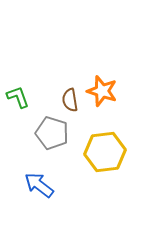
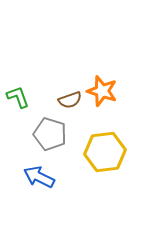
brown semicircle: rotated 100 degrees counterclockwise
gray pentagon: moved 2 px left, 1 px down
blue arrow: moved 8 px up; rotated 12 degrees counterclockwise
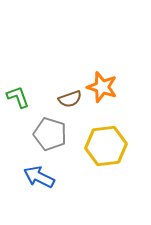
orange star: moved 4 px up
brown semicircle: moved 1 px up
yellow hexagon: moved 1 px right, 6 px up
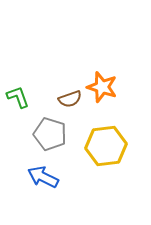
blue arrow: moved 4 px right
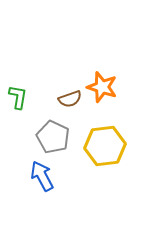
green L-shape: rotated 30 degrees clockwise
gray pentagon: moved 3 px right, 3 px down; rotated 8 degrees clockwise
yellow hexagon: moved 1 px left
blue arrow: moved 1 px left, 1 px up; rotated 36 degrees clockwise
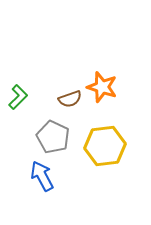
green L-shape: rotated 35 degrees clockwise
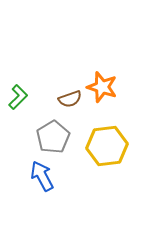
gray pentagon: rotated 16 degrees clockwise
yellow hexagon: moved 2 px right
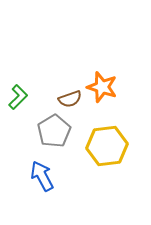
gray pentagon: moved 1 px right, 6 px up
